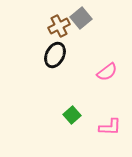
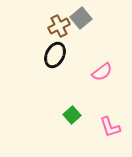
pink semicircle: moved 5 px left
pink L-shape: rotated 70 degrees clockwise
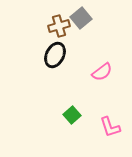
brown cross: rotated 10 degrees clockwise
